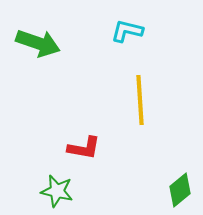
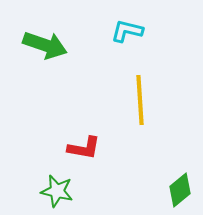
green arrow: moved 7 px right, 2 px down
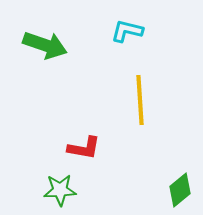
green star: moved 3 px right, 1 px up; rotated 16 degrees counterclockwise
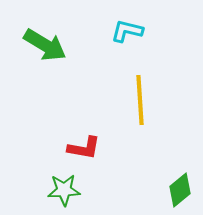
green arrow: rotated 12 degrees clockwise
green star: moved 4 px right
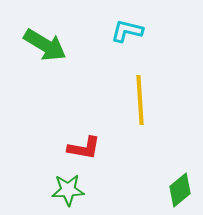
green star: moved 4 px right
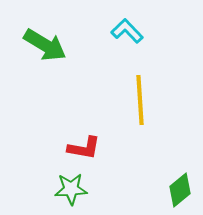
cyan L-shape: rotated 32 degrees clockwise
green star: moved 3 px right, 1 px up
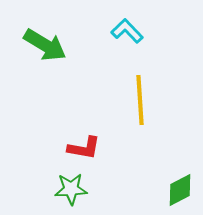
green diamond: rotated 12 degrees clockwise
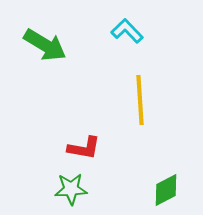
green diamond: moved 14 px left
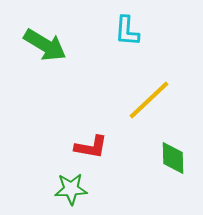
cyan L-shape: rotated 132 degrees counterclockwise
yellow line: moved 9 px right; rotated 51 degrees clockwise
red L-shape: moved 7 px right, 1 px up
green diamond: moved 7 px right, 32 px up; rotated 64 degrees counterclockwise
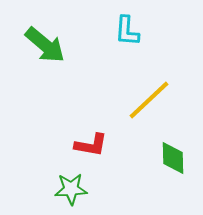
green arrow: rotated 9 degrees clockwise
red L-shape: moved 2 px up
